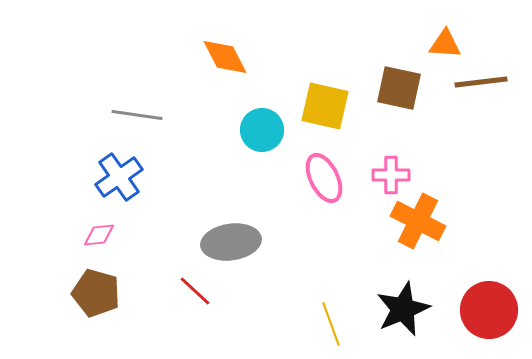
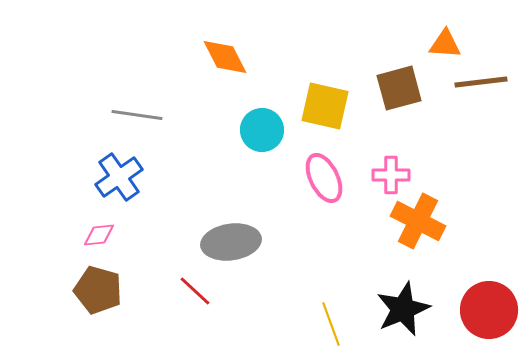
brown square: rotated 27 degrees counterclockwise
brown pentagon: moved 2 px right, 3 px up
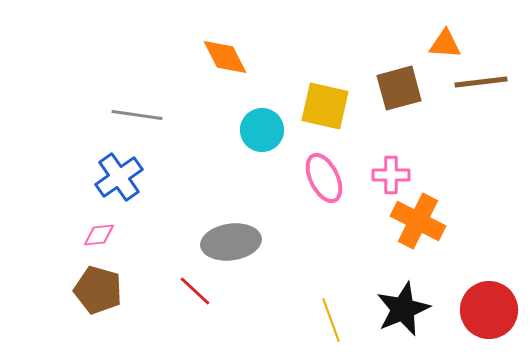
yellow line: moved 4 px up
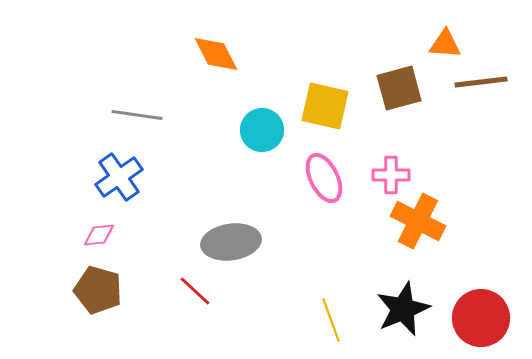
orange diamond: moved 9 px left, 3 px up
red circle: moved 8 px left, 8 px down
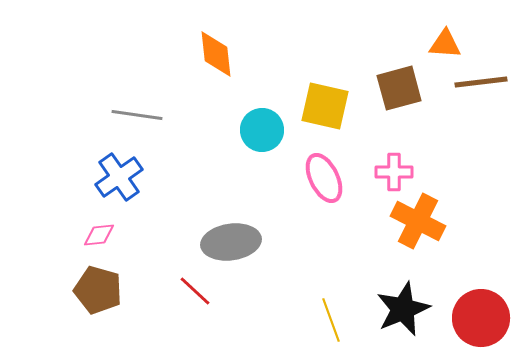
orange diamond: rotated 21 degrees clockwise
pink cross: moved 3 px right, 3 px up
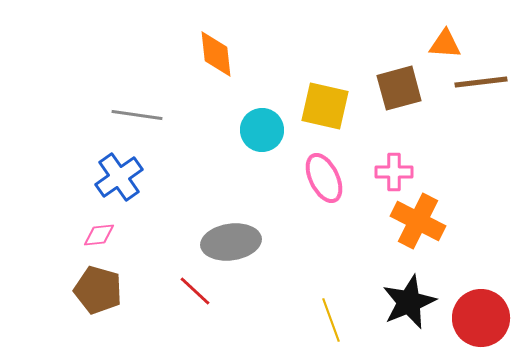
black star: moved 6 px right, 7 px up
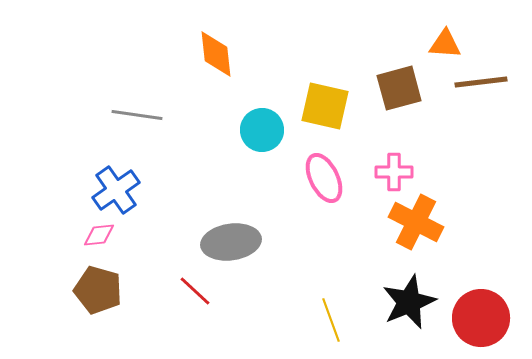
blue cross: moved 3 px left, 13 px down
orange cross: moved 2 px left, 1 px down
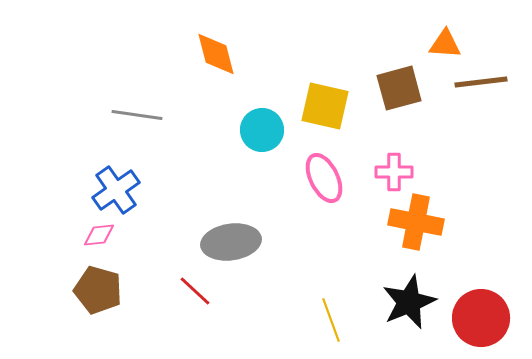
orange diamond: rotated 9 degrees counterclockwise
orange cross: rotated 16 degrees counterclockwise
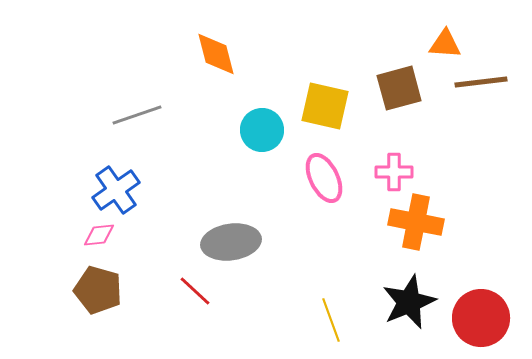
gray line: rotated 27 degrees counterclockwise
